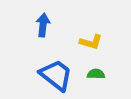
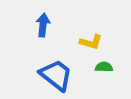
green semicircle: moved 8 px right, 7 px up
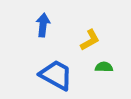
yellow L-shape: moved 1 px left, 2 px up; rotated 45 degrees counterclockwise
blue trapezoid: rotated 9 degrees counterclockwise
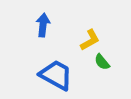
green semicircle: moved 2 px left, 5 px up; rotated 132 degrees counterclockwise
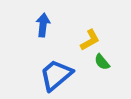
blue trapezoid: rotated 69 degrees counterclockwise
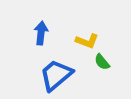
blue arrow: moved 2 px left, 8 px down
yellow L-shape: moved 3 px left, 1 px down; rotated 50 degrees clockwise
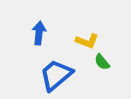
blue arrow: moved 2 px left
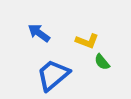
blue arrow: rotated 60 degrees counterclockwise
blue trapezoid: moved 3 px left
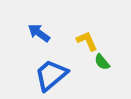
yellow L-shape: rotated 135 degrees counterclockwise
blue trapezoid: moved 2 px left
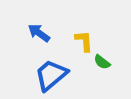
yellow L-shape: moved 3 px left; rotated 20 degrees clockwise
green semicircle: rotated 12 degrees counterclockwise
